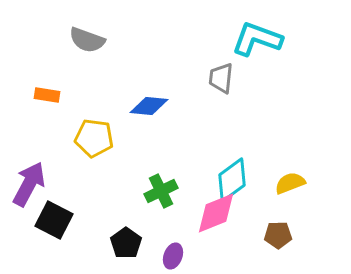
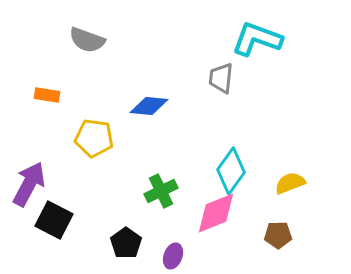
cyan diamond: moved 1 px left, 9 px up; rotated 18 degrees counterclockwise
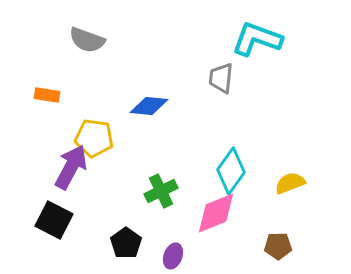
purple arrow: moved 42 px right, 17 px up
brown pentagon: moved 11 px down
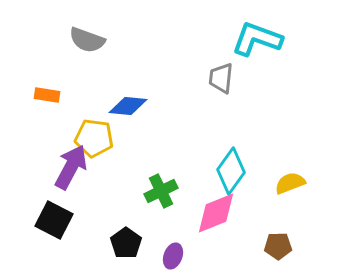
blue diamond: moved 21 px left
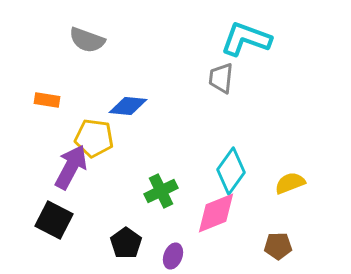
cyan L-shape: moved 11 px left
orange rectangle: moved 5 px down
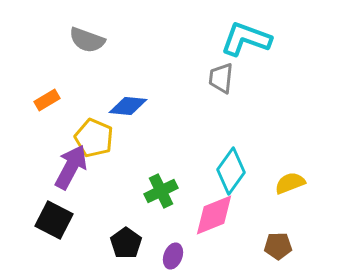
orange rectangle: rotated 40 degrees counterclockwise
yellow pentagon: rotated 15 degrees clockwise
pink diamond: moved 2 px left, 2 px down
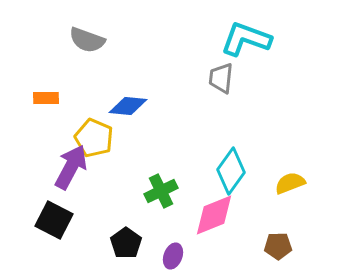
orange rectangle: moved 1 px left, 2 px up; rotated 30 degrees clockwise
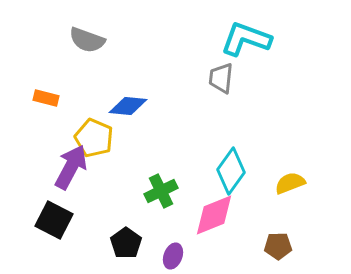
orange rectangle: rotated 15 degrees clockwise
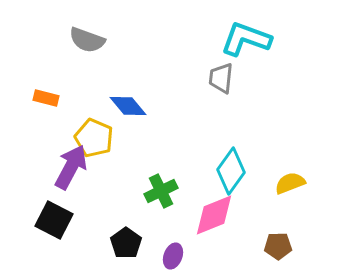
blue diamond: rotated 45 degrees clockwise
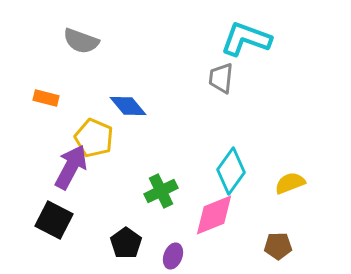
gray semicircle: moved 6 px left, 1 px down
